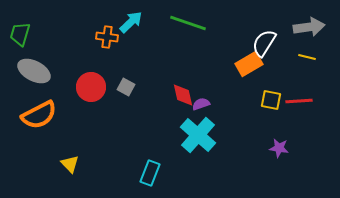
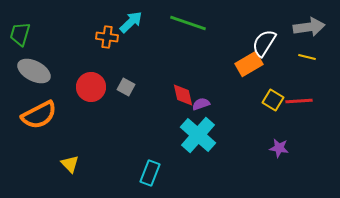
yellow square: moved 2 px right; rotated 20 degrees clockwise
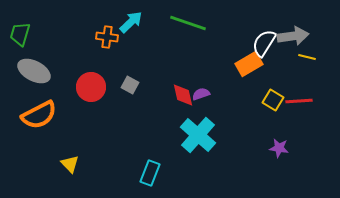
gray arrow: moved 16 px left, 9 px down
gray square: moved 4 px right, 2 px up
purple semicircle: moved 10 px up
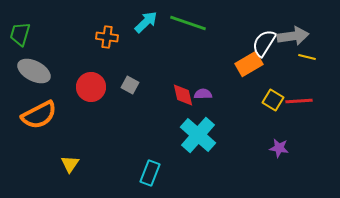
cyan arrow: moved 15 px right
purple semicircle: moved 2 px right; rotated 18 degrees clockwise
yellow triangle: rotated 18 degrees clockwise
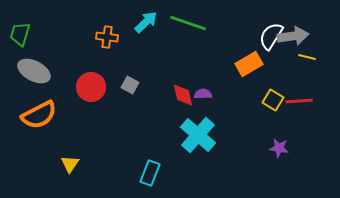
white semicircle: moved 7 px right, 7 px up
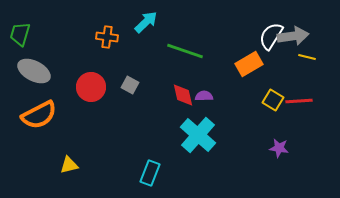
green line: moved 3 px left, 28 px down
purple semicircle: moved 1 px right, 2 px down
yellow triangle: moved 1 px left, 1 px down; rotated 42 degrees clockwise
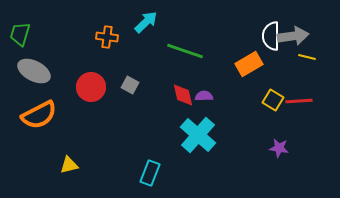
white semicircle: rotated 32 degrees counterclockwise
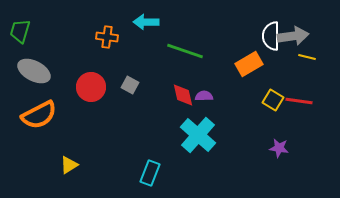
cyan arrow: rotated 135 degrees counterclockwise
green trapezoid: moved 3 px up
red line: rotated 12 degrees clockwise
yellow triangle: rotated 18 degrees counterclockwise
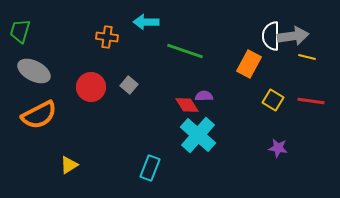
orange rectangle: rotated 32 degrees counterclockwise
gray square: moved 1 px left; rotated 12 degrees clockwise
red diamond: moved 4 px right, 10 px down; rotated 20 degrees counterclockwise
red line: moved 12 px right
purple star: moved 1 px left
cyan rectangle: moved 5 px up
